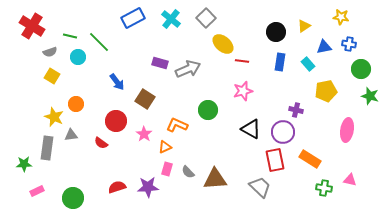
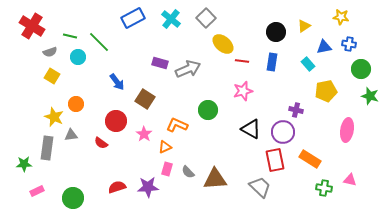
blue rectangle at (280, 62): moved 8 px left
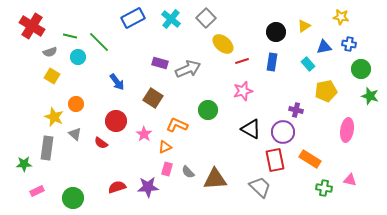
red line at (242, 61): rotated 24 degrees counterclockwise
brown square at (145, 99): moved 8 px right, 1 px up
gray triangle at (71, 135): moved 4 px right, 1 px up; rotated 48 degrees clockwise
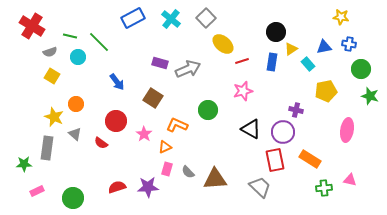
yellow triangle at (304, 26): moved 13 px left, 23 px down
green cross at (324, 188): rotated 14 degrees counterclockwise
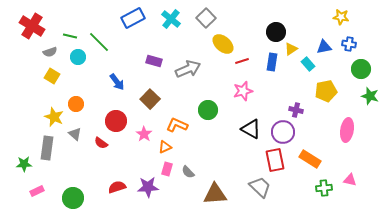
purple rectangle at (160, 63): moved 6 px left, 2 px up
brown square at (153, 98): moved 3 px left, 1 px down; rotated 12 degrees clockwise
brown triangle at (215, 179): moved 15 px down
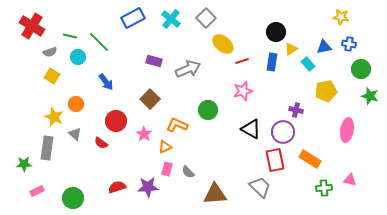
blue arrow at (117, 82): moved 11 px left
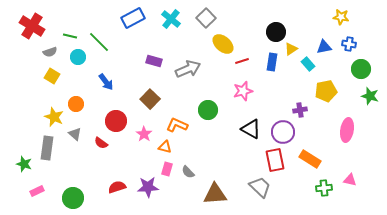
purple cross at (296, 110): moved 4 px right; rotated 24 degrees counterclockwise
orange triangle at (165, 147): rotated 40 degrees clockwise
green star at (24, 164): rotated 21 degrees clockwise
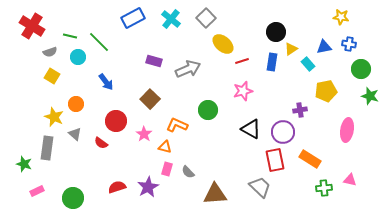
purple star at (148, 187): rotated 25 degrees counterclockwise
